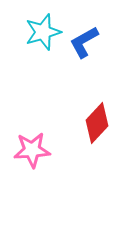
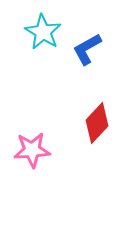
cyan star: rotated 24 degrees counterclockwise
blue L-shape: moved 3 px right, 7 px down
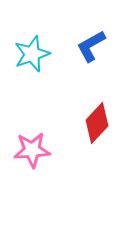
cyan star: moved 11 px left, 22 px down; rotated 21 degrees clockwise
blue L-shape: moved 4 px right, 3 px up
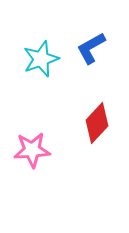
blue L-shape: moved 2 px down
cyan star: moved 9 px right, 5 px down
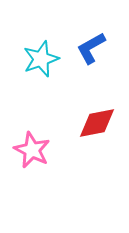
red diamond: rotated 36 degrees clockwise
pink star: rotated 30 degrees clockwise
